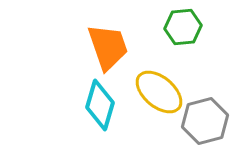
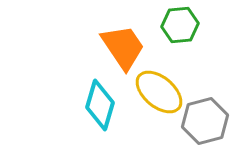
green hexagon: moved 3 px left, 2 px up
orange trapezoid: moved 15 px right; rotated 15 degrees counterclockwise
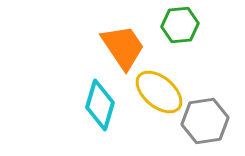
gray hexagon: rotated 6 degrees clockwise
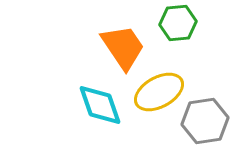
green hexagon: moved 2 px left, 2 px up
yellow ellipse: rotated 69 degrees counterclockwise
cyan diamond: rotated 36 degrees counterclockwise
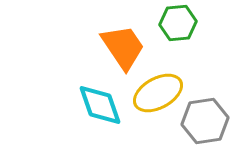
yellow ellipse: moved 1 px left, 1 px down
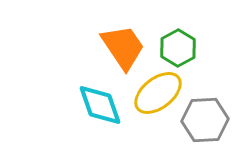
green hexagon: moved 25 px down; rotated 24 degrees counterclockwise
yellow ellipse: rotated 9 degrees counterclockwise
gray hexagon: moved 1 px up; rotated 6 degrees clockwise
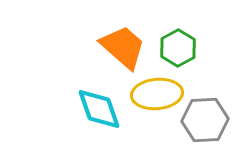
orange trapezoid: rotated 15 degrees counterclockwise
yellow ellipse: moved 1 px left, 1 px down; rotated 33 degrees clockwise
cyan diamond: moved 1 px left, 4 px down
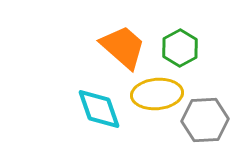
green hexagon: moved 2 px right
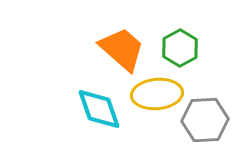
orange trapezoid: moved 1 px left, 2 px down
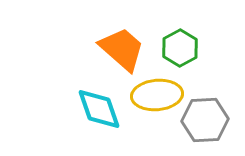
yellow ellipse: moved 1 px down
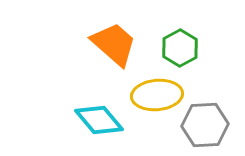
orange trapezoid: moved 8 px left, 5 px up
cyan diamond: moved 11 px down; rotated 21 degrees counterclockwise
gray hexagon: moved 5 px down
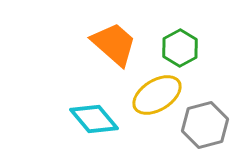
yellow ellipse: rotated 27 degrees counterclockwise
cyan diamond: moved 5 px left, 1 px up
gray hexagon: rotated 12 degrees counterclockwise
